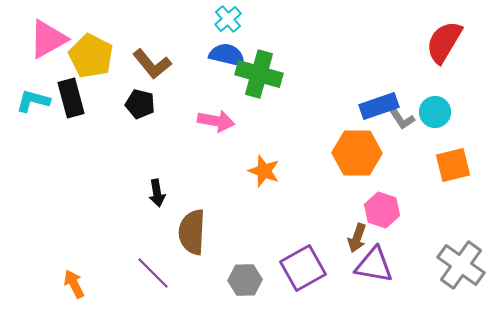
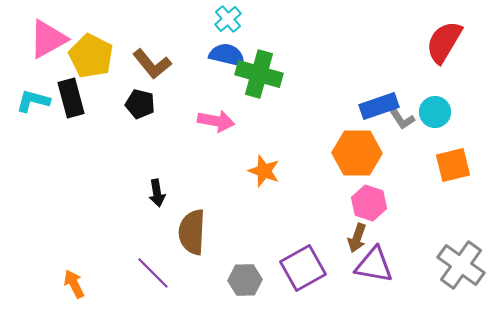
pink hexagon: moved 13 px left, 7 px up
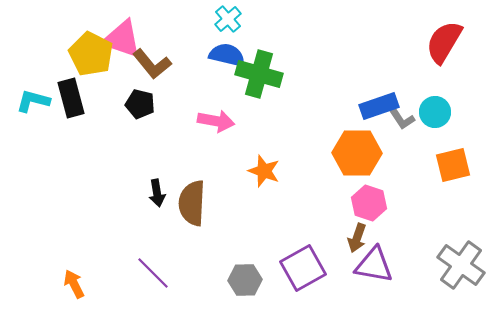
pink triangle: moved 74 px right; rotated 48 degrees clockwise
yellow pentagon: moved 2 px up
brown semicircle: moved 29 px up
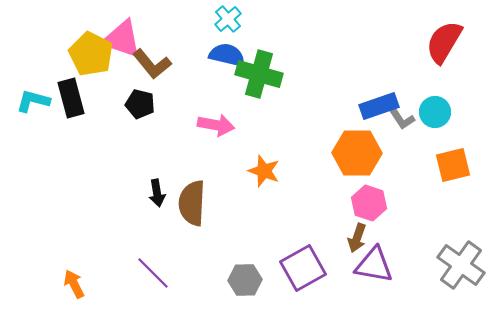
pink arrow: moved 4 px down
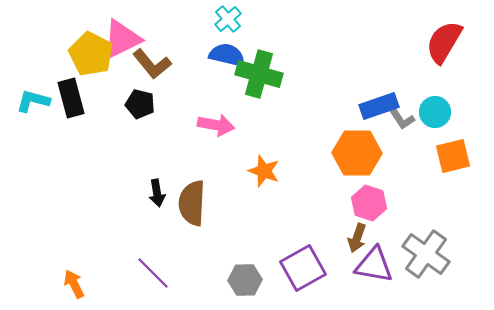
pink triangle: rotated 45 degrees counterclockwise
orange square: moved 9 px up
gray cross: moved 35 px left, 11 px up
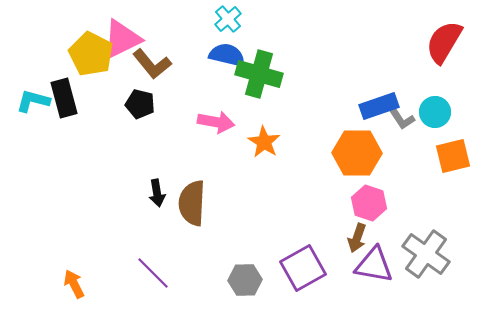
black rectangle: moved 7 px left
pink arrow: moved 3 px up
orange star: moved 29 px up; rotated 12 degrees clockwise
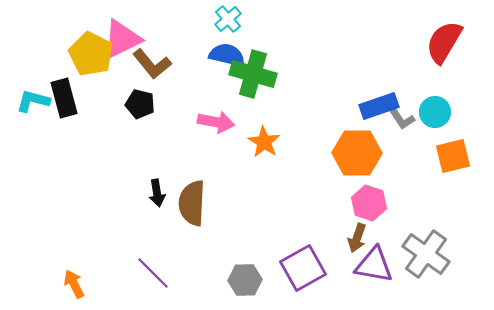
green cross: moved 6 px left
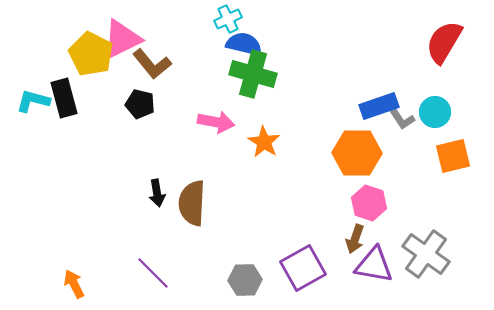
cyan cross: rotated 16 degrees clockwise
blue semicircle: moved 17 px right, 11 px up
brown arrow: moved 2 px left, 1 px down
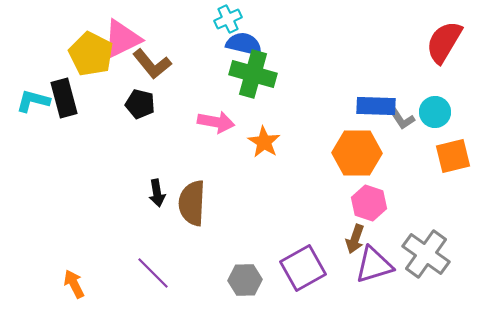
blue rectangle: moved 3 px left; rotated 21 degrees clockwise
purple triangle: rotated 27 degrees counterclockwise
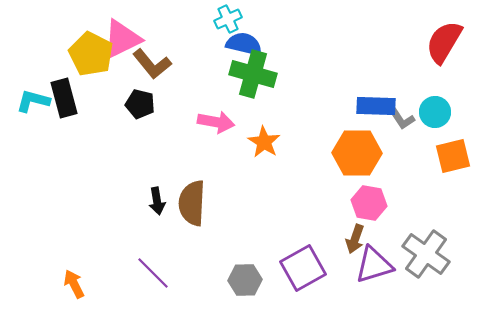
black arrow: moved 8 px down
pink hexagon: rotated 8 degrees counterclockwise
